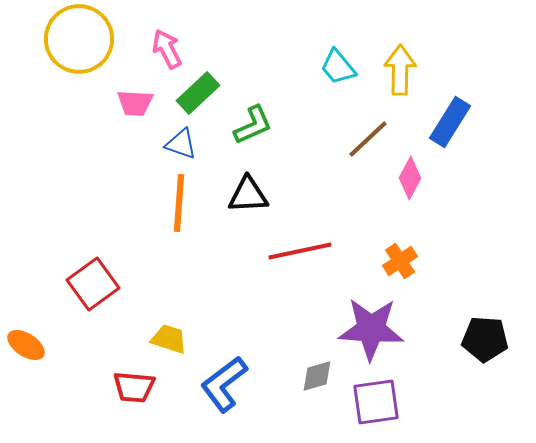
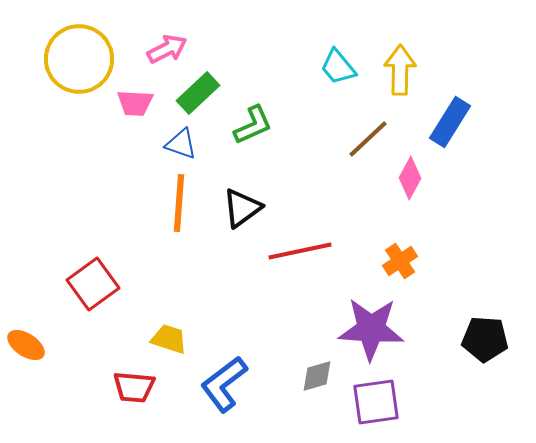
yellow circle: moved 20 px down
pink arrow: rotated 90 degrees clockwise
black triangle: moved 6 px left, 13 px down; rotated 33 degrees counterclockwise
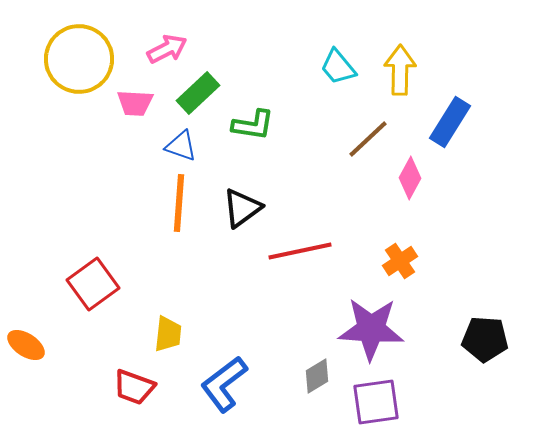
green L-shape: rotated 33 degrees clockwise
blue triangle: moved 2 px down
yellow trapezoid: moved 1 px left, 5 px up; rotated 78 degrees clockwise
gray diamond: rotated 15 degrees counterclockwise
red trapezoid: rotated 15 degrees clockwise
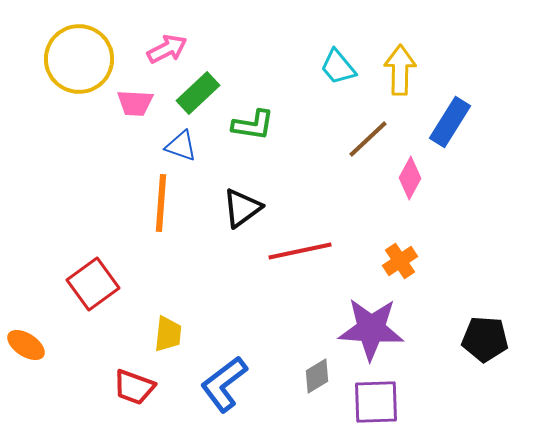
orange line: moved 18 px left
purple square: rotated 6 degrees clockwise
